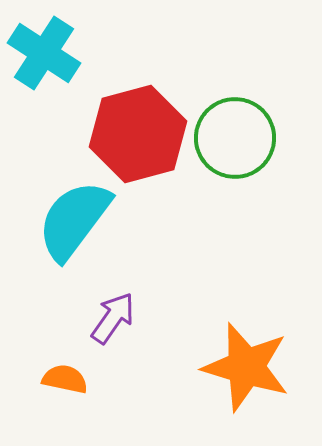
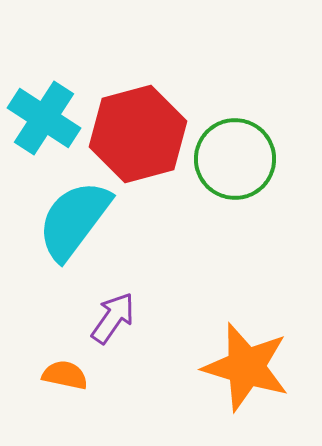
cyan cross: moved 65 px down
green circle: moved 21 px down
orange semicircle: moved 4 px up
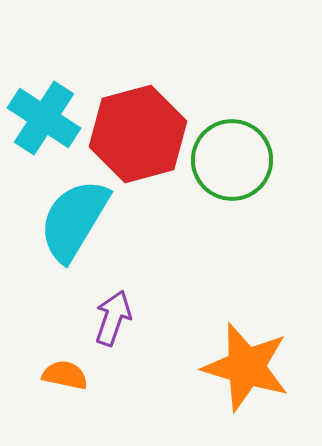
green circle: moved 3 px left, 1 px down
cyan semicircle: rotated 6 degrees counterclockwise
purple arrow: rotated 16 degrees counterclockwise
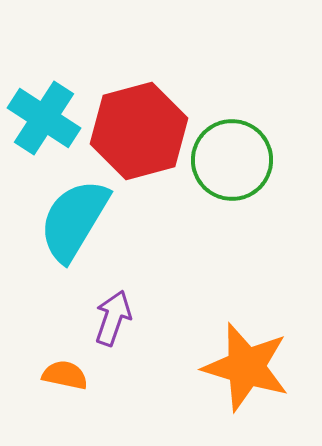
red hexagon: moved 1 px right, 3 px up
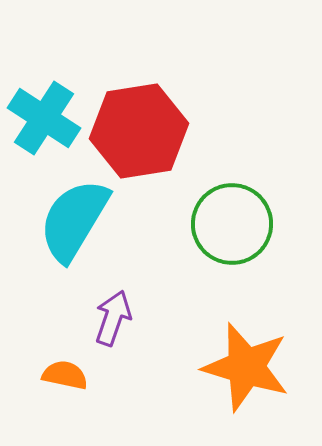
red hexagon: rotated 6 degrees clockwise
green circle: moved 64 px down
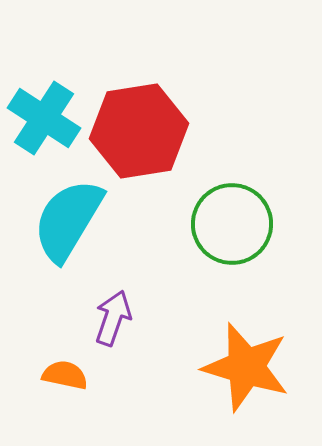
cyan semicircle: moved 6 px left
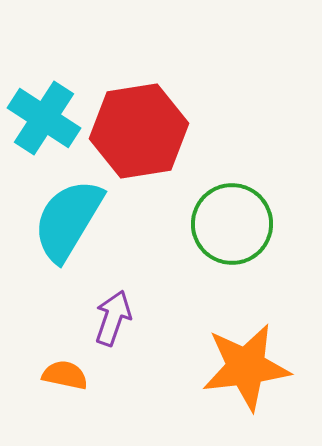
orange star: rotated 24 degrees counterclockwise
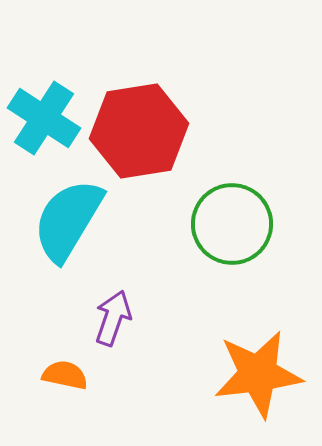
orange star: moved 12 px right, 7 px down
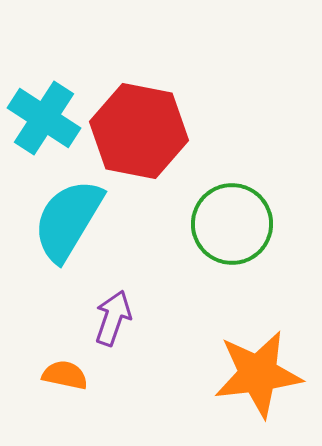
red hexagon: rotated 20 degrees clockwise
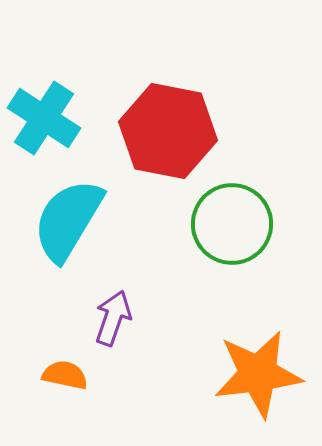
red hexagon: moved 29 px right
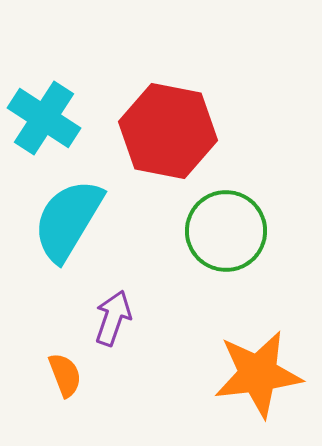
green circle: moved 6 px left, 7 px down
orange semicircle: rotated 57 degrees clockwise
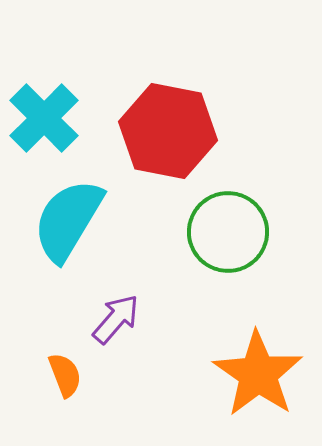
cyan cross: rotated 12 degrees clockwise
green circle: moved 2 px right, 1 px down
purple arrow: moved 3 px right, 1 px down; rotated 22 degrees clockwise
orange star: rotated 30 degrees counterclockwise
